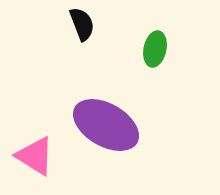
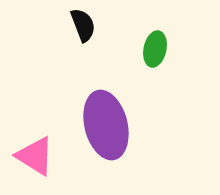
black semicircle: moved 1 px right, 1 px down
purple ellipse: rotated 46 degrees clockwise
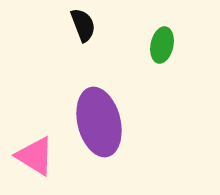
green ellipse: moved 7 px right, 4 px up
purple ellipse: moved 7 px left, 3 px up
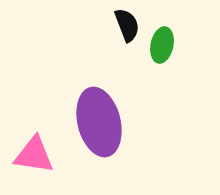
black semicircle: moved 44 px right
pink triangle: moved 1 px left, 1 px up; rotated 24 degrees counterclockwise
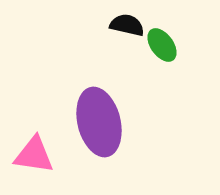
black semicircle: rotated 56 degrees counterclockwise
green ellipse: rotated 48 degrees counterclockwise
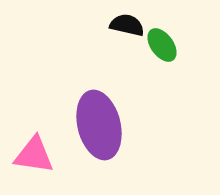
purple ellipse: moved 3 px down
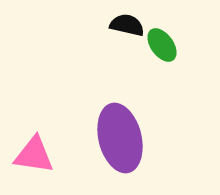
purple ellipse: moved 21 px right, 13 px down
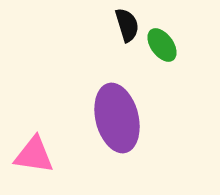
black semicircle: rotated 60 degrees clockwise
purple ellipse: moved 3 px left, 20 px up
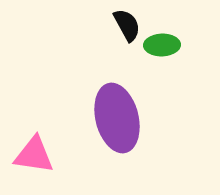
black semicircle: rotated 12 degrees counterclockwise
green ellipse: rotated 56 degrees counterclockwise
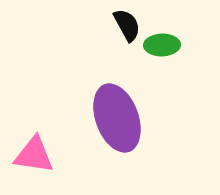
purple ellipse: rotated 6 degrees counterclockwise
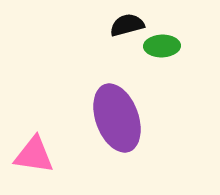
black semicircle: rotated 76 degrees counterclockwise
green ellipse: moved 1 px down
